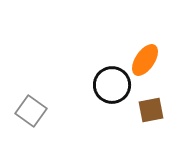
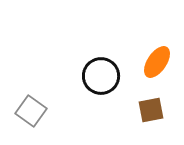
orange ellipse: moved 12 px right, 2 px down
black circle: moved 11 px left, 9 px up
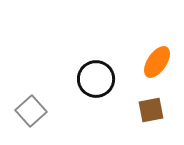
black circle: moved 5 px left, 3 px down
gray square: rotated 12 degrees clockwise
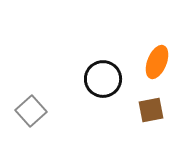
orange ellipse: rotated 12 degrees counterclockwise
black circle: moved 7 px right
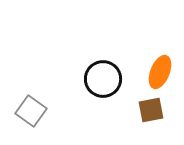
orange ellipse: moved 3 px right, 10 px down
gray square: rotated 12 degrees counterclockwise
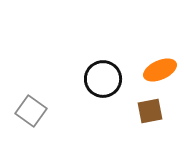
orange ellipse: moved 2 px up; rotated 44 degrees clockwise
brown square: moved 1 px left, 1 px down
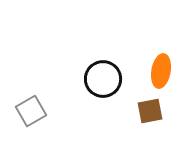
orange ellipse: moved 1 px right, 1 px down; rotated 56 degrees counterclockwise
gray square: rotated 24 degrees clockwise
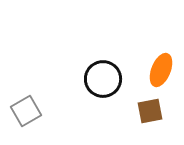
orange ellipse: moved 1 px up; rotated 12 degrees clockwise
gray square: moved 5 px left
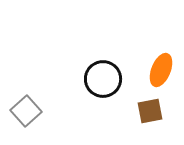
gray square: rotated 12 degrees counterclockwise
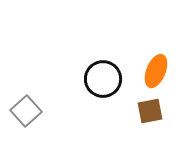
orange ellipse: moved 5 px left, 1 px down
